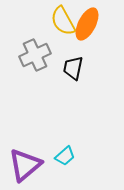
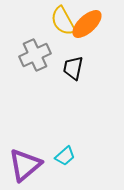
orange ellipse: rotated 20 degrees clockwise
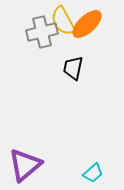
gray cross: moved 7 px right, 23 px up; rotated 12 degrees clockwise
cyan trapezoid: moved 28 px right, 17 px down
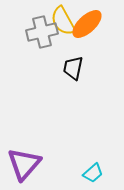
purple triangle: moved 1 px left, 1 px up; rotated 9 degrees counterclockwise
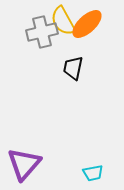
cyan trapezoid: rotated 30 degrees clockwise
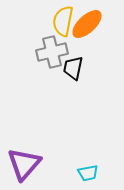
yellow semicircle: rotated 40 degrees clockwise
gray cross: moved 10 px right, 20 px down
cyan trapezoid: moved 5 px left
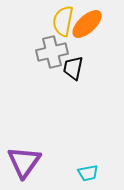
purple triangle: moved 2 px up; rotated 6 degrees counterclockwise
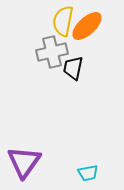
orange ellipse: moved 2 px down
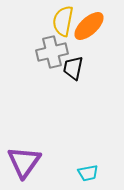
orange ellipse: moved 2 px right
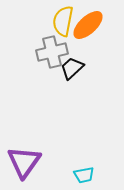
orange ellipse: moved 1 px left, 1 px up
black trapezoid: moved 1 px left; rotated 35 degrees clockwise
cyan trapezoid: moved 4 px left, 2 px down
